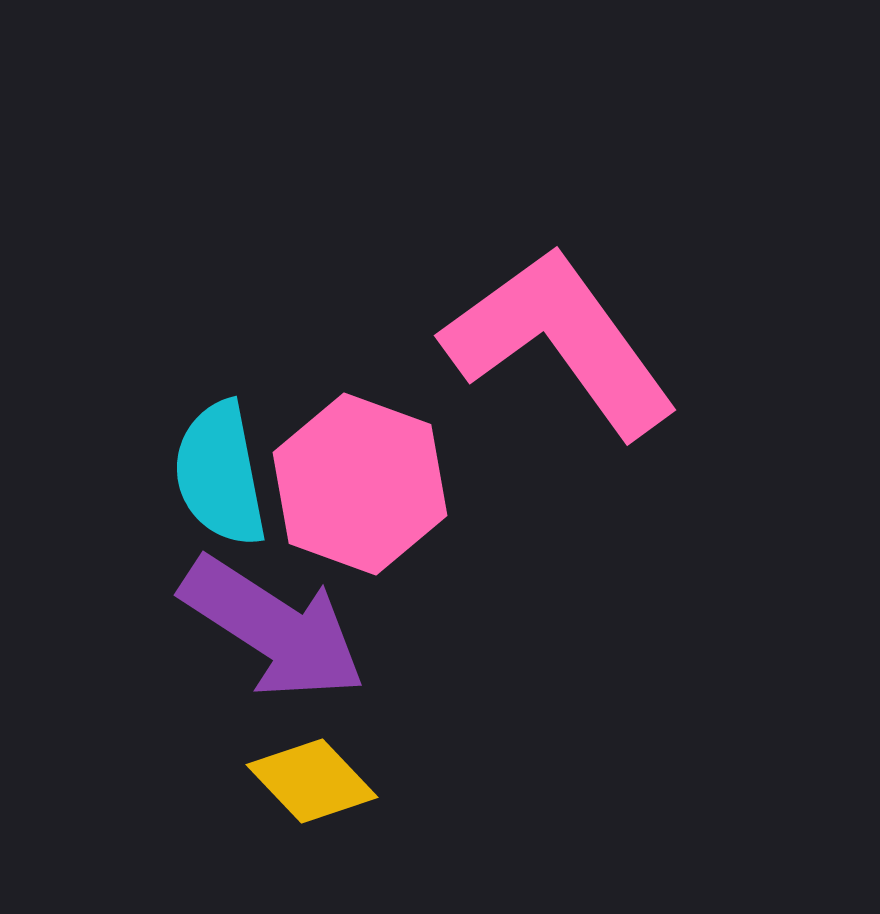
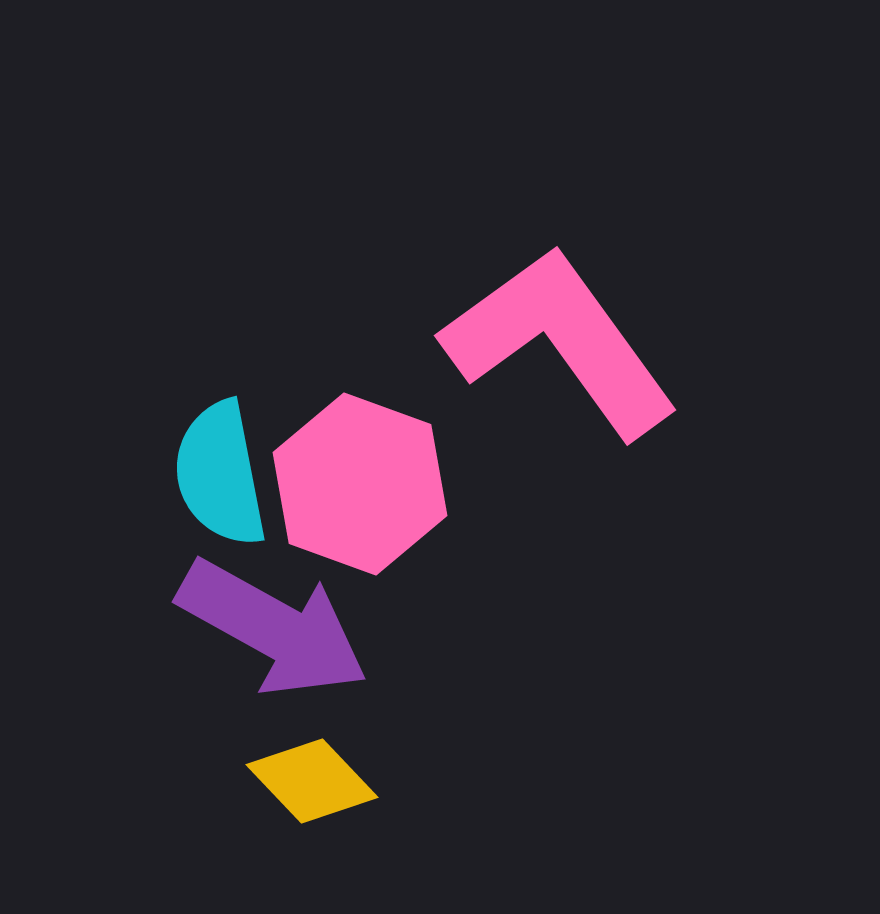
purple arrow: rotated 4 degrees counterclockwise
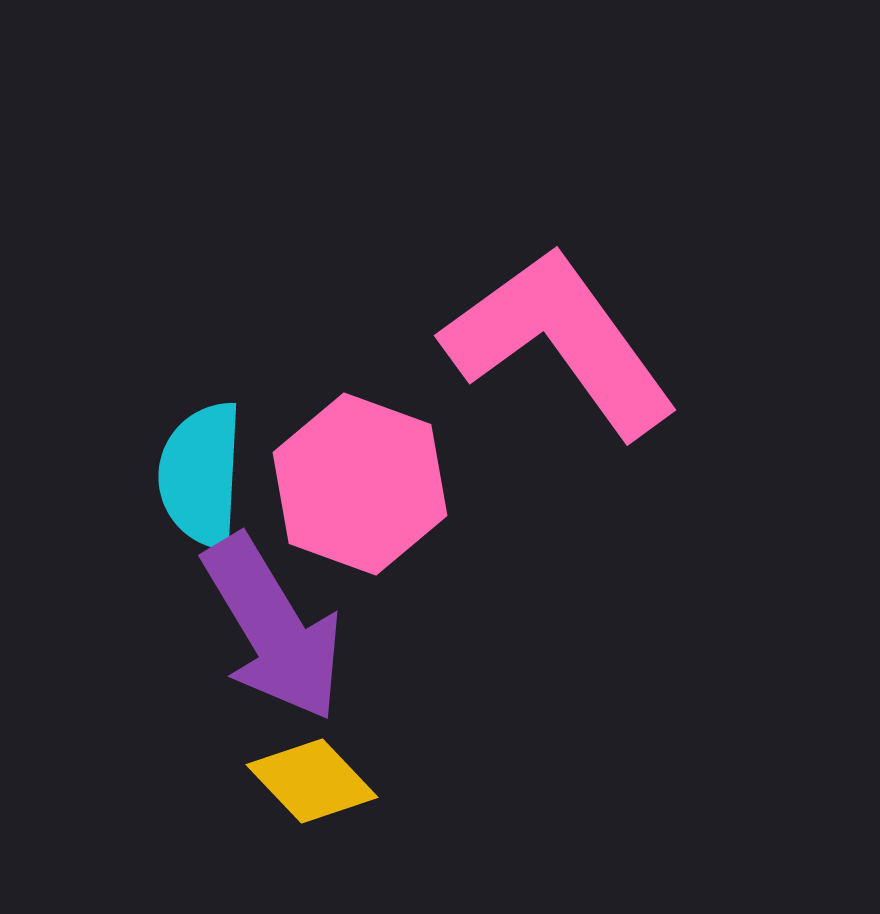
cyan semicircle: moved 19 px left, 1 px down; rotated 14 degrees clockwise
purple arrow: rotated 30 degrees clockwise
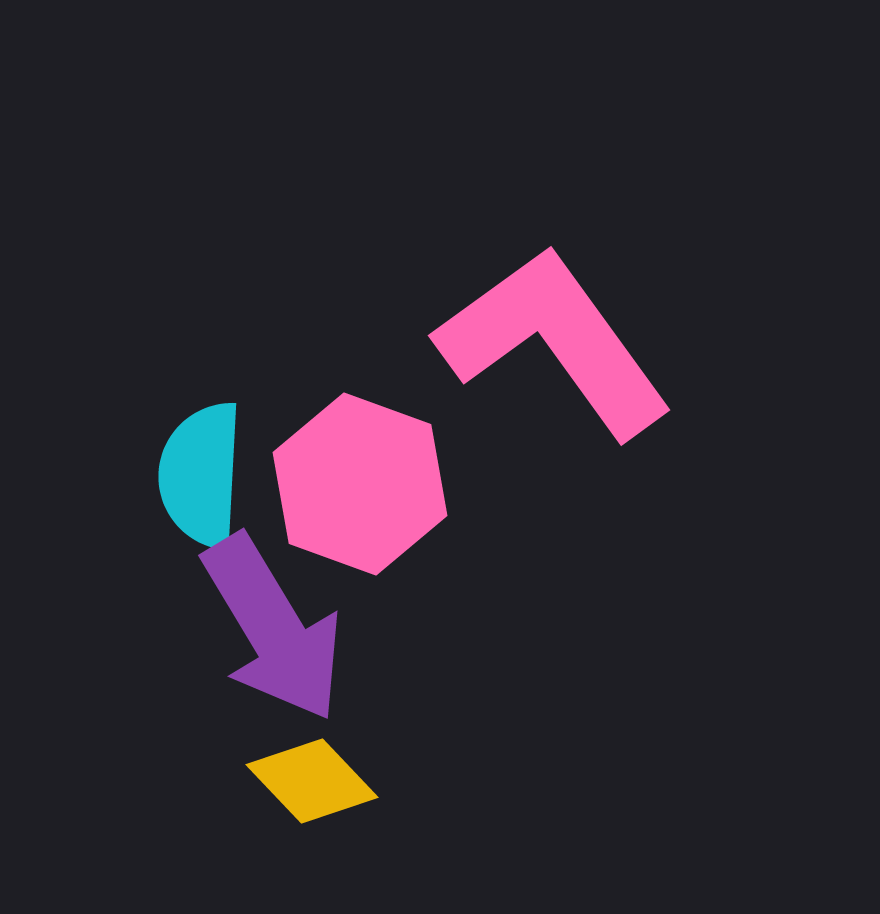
pink L-shape: moved 6 px left
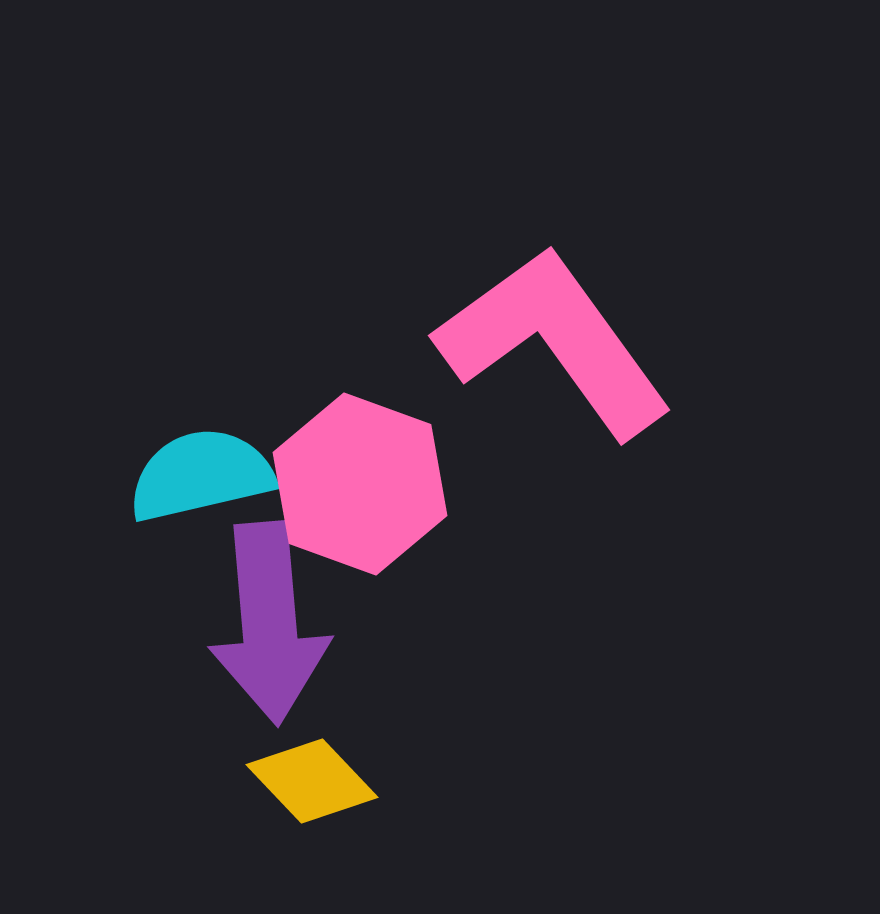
cyan semicircle: rotated 74 degrees clockwise
purple arrow: moved 4 px left, 5 px up; rotated 26 degrees clockwise
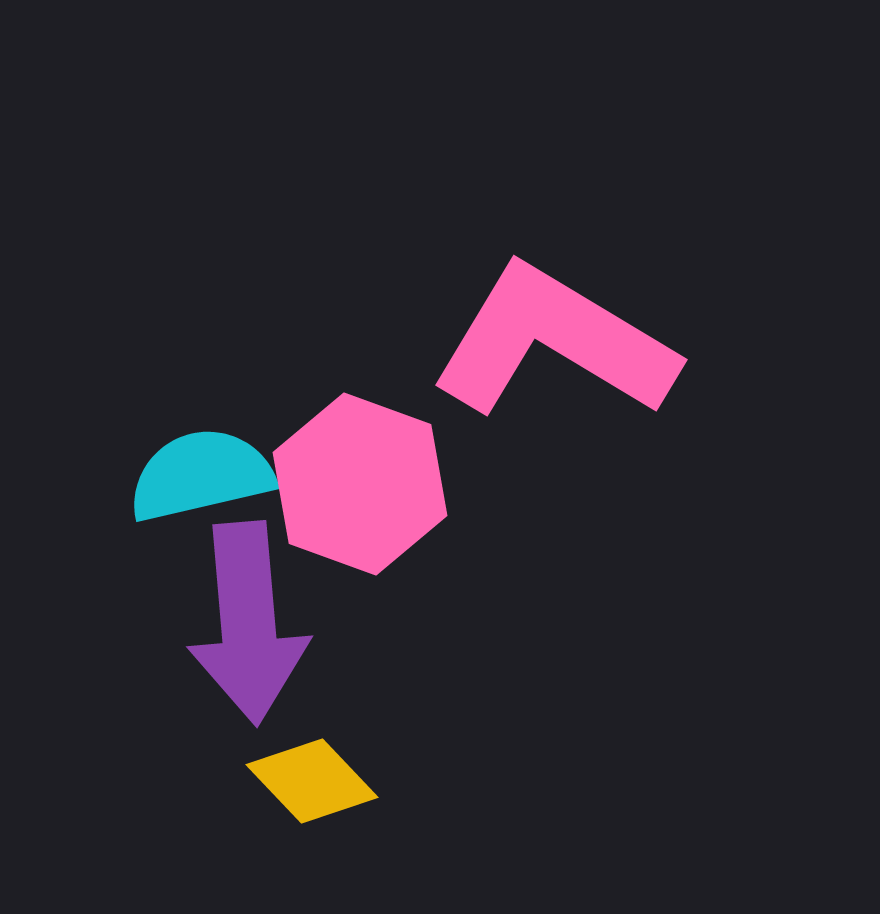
pink L-shape: rotated 23 degrees counterclockwise
purple arrow: moved 21 px left
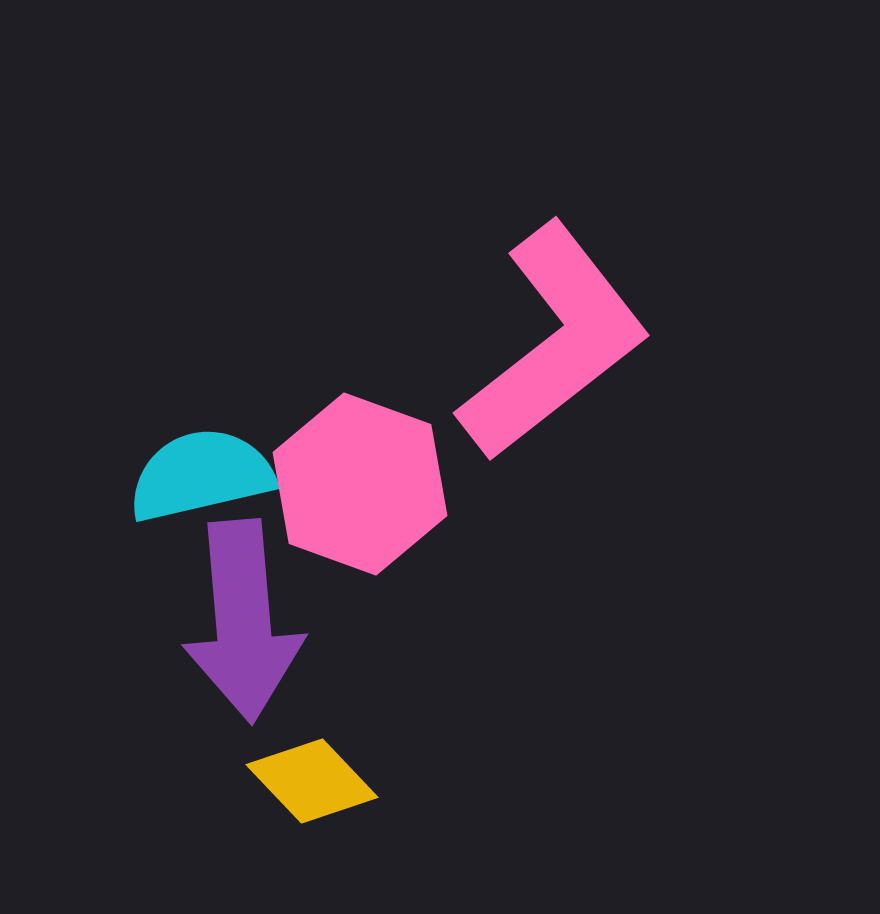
pink L-shape: rotated 111 degrees clockwise
purple arrow: moved 5 px left, 2 px up
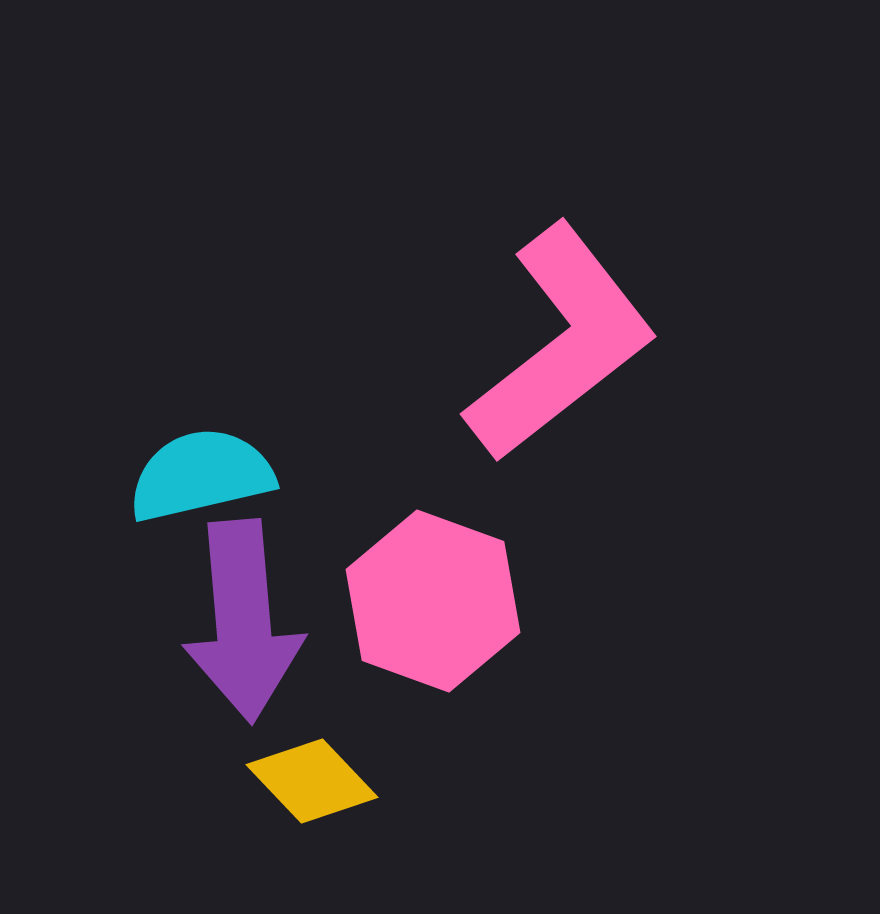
pink L-shape: moved 7 px right, 1 px down
pink hexagon: moved 73 px right, 117 px down
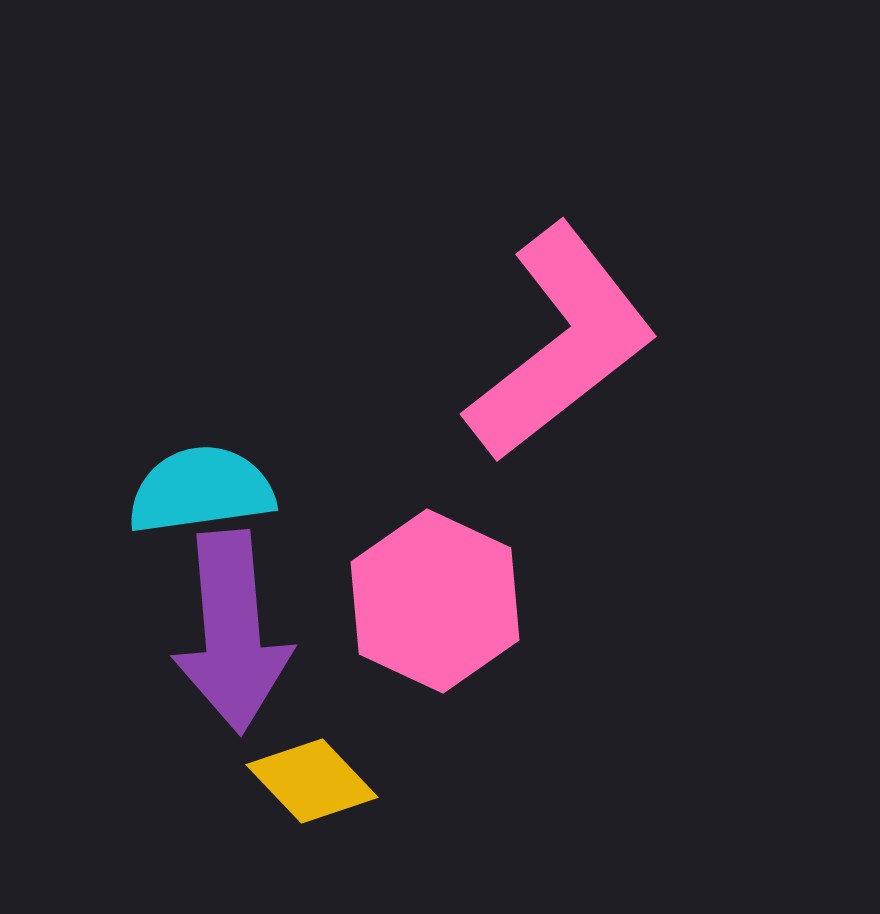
cyan semicircle: moved 15 px down; rotated 5 degrees clockwise
pink hexagon: moved 2 px right; rotated 5 degrees clockwise
purple arrow: moved 11 px left, 11 px down
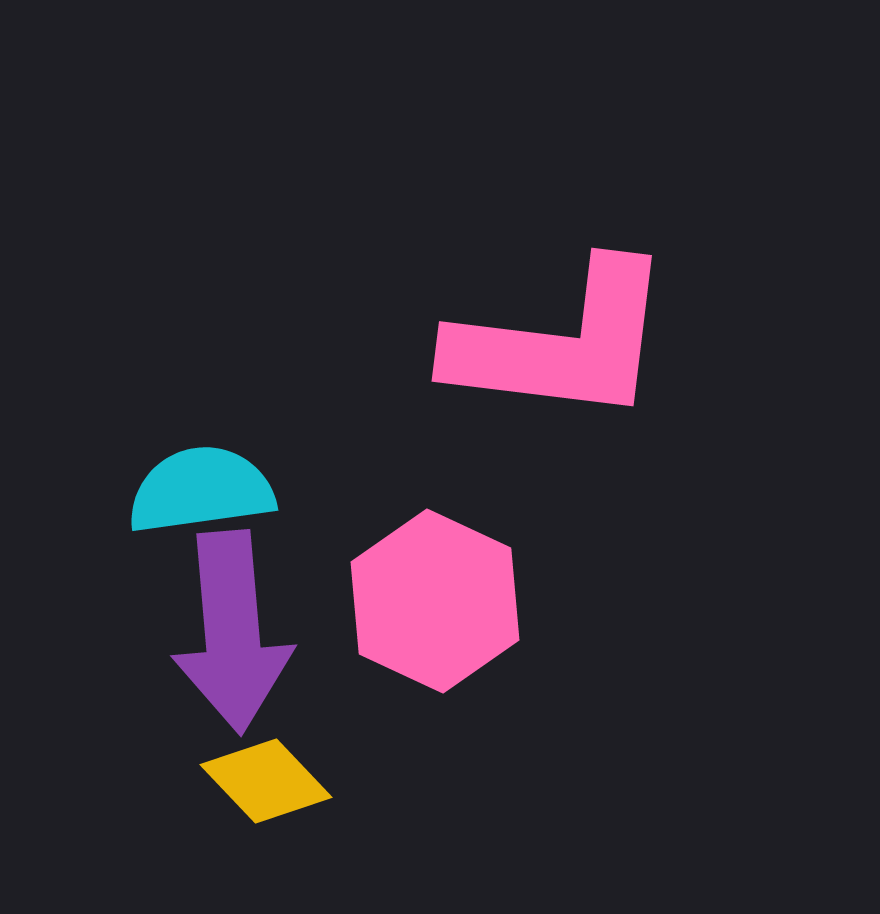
pink L-shape: rotated 45 degrees clockwise
yellow diamond: moved 46 px left
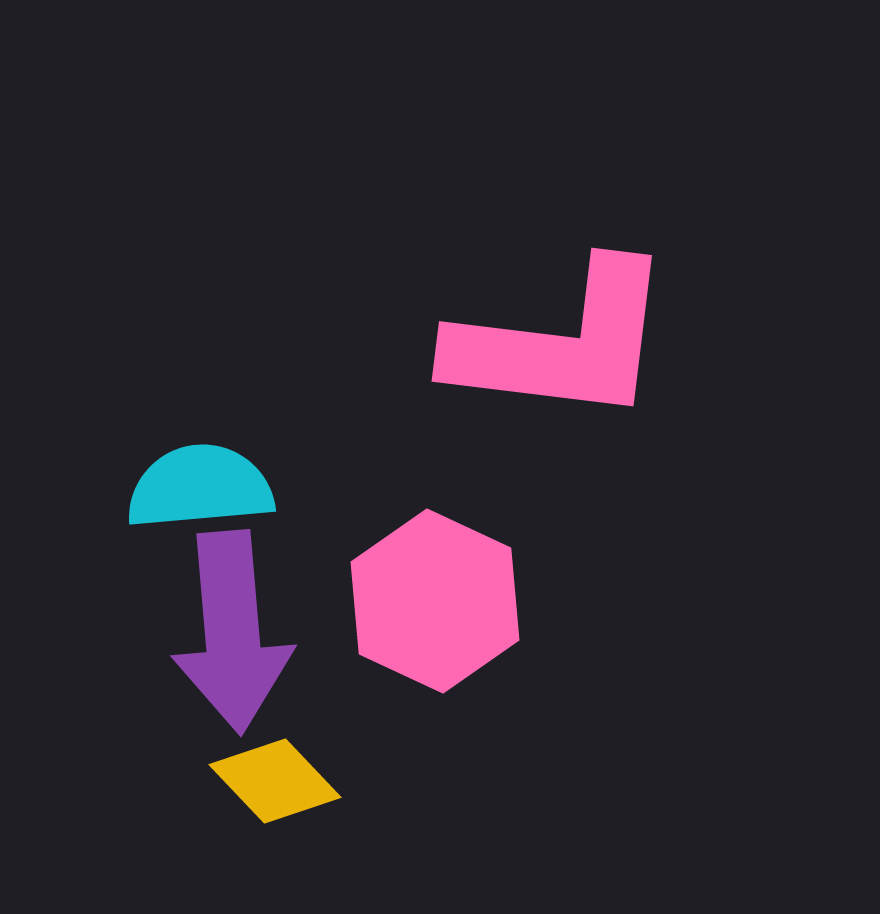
cyan semicircle: moved 1 px left, 3 px up; rotated 3 degrees clockwise
yellow diamond: moved 9 px right
